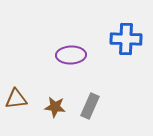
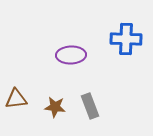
gray rectangle: rotated 45 degrees counterclockwise
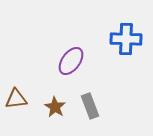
purple ellipse: moved 6 px down; rotated 52 degrees counterclockwise
brown star: rotated 25 degrees clockwise
